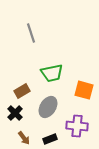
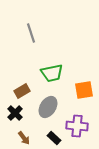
orange square: rotated 24 degrees counterclockwise
black rectangle: moved 4 px right, 1 px up; rotated 64 degrees clockwise
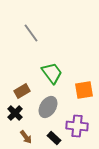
gray line: rotated 18 degrees counterclockwise
green trapezoid: rotated 115 degrees counterclockwise
brown arrow: moved 2 px right, 1 px up
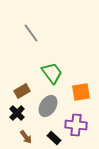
orange square: moved 3 px left, 2 px down
gray ellipse: moved 1 px up
black cross: moved 2 px right
purple cross: moved 1 px left, 1 px up
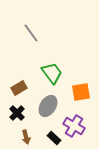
brown rectangle: moved 3 px left, 3 px up
purple cross: moved 2 px left, 1 px down; rotated 25 degrees clockwise
brown arrow: rotated 24 degrees clockwise
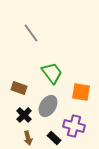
brown rectangle: rotated 49 degrees clockwise
orange square: rotated 18 degrees clockwise
black cross: moved 7 px right, 2 px down
purple cross: rotated 15 degrees counterclockwise
brown arrow: moved 2 px right, 1 px down
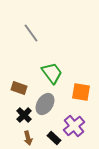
gray ellipse: moved 3 px left, 2 px up
purple cross: rotated 35 degrees clockwise
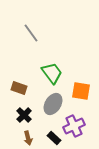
orange square: moved 1 px up
gray ellipse: moved 8 px right
purple cross: rotated 15 degrees clockwise
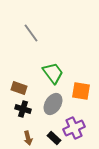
green trapezoid: moved 1 px right
black cross: moved 1 px left, 6 px up; rotated 28 degrees counterclockwise
purple cross: moved 2 px down
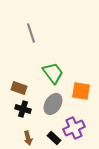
gray line: rotated 18 degrees clockwise
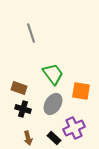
green trapezoid: moved 1 px down
